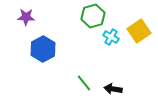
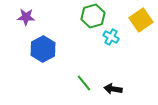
yellow square: moved 2 px right, 11 px up
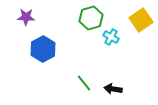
green hexagon: moved 2 px left, 2 px down
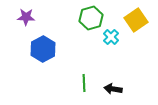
yellow square: moved 5 px left
cyan cross: rotated 14 degrees clockwise
green line: rotated 36 degrees clockwise
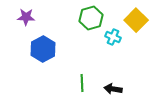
yellow square: rotated 10 degrees counterclockwise
cyan cross: moved 2 px right; rotated 21 degrees counterclockwise
green line: moved 2 px left
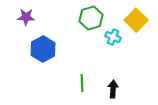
black arrow: rotated 84 degrees clockwise
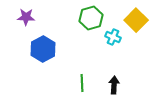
black arrow: moved 1 px right, 4 px up
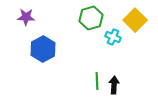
yellow square: moved 1 px left
green line: moved 15 px right, 2 px up
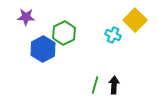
green hexagon: moved 27 px left, 15 px down; rotated 10 degrees counterclockwise
cyan cross: moved 2 px up
green line: moved 2 px left, 4 px down; rotated 18 degrees clockwise
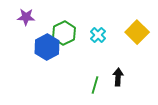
yellow square: moved 2 px right, 12 px down
cyan cross: moved 15 px left; rotated 21 degrees clockwise
blue hexagon: moved 4 px right, 2 px up
black arrow: moved 4 px right, 8 px up
